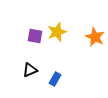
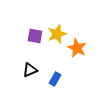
yellow star: moved 2 px down
orange star: moved 18 px left, 11 px down
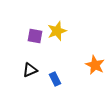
yellow star: moved 3 px up
orange star: moved 18 px right, 17 px down
blue rectangle: rotated 56 degrees counterclockwise
